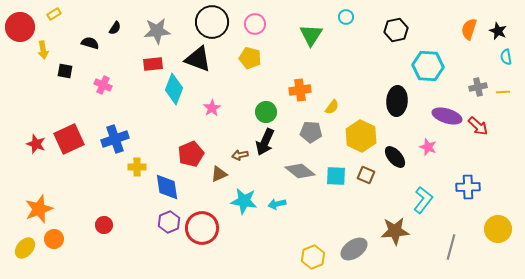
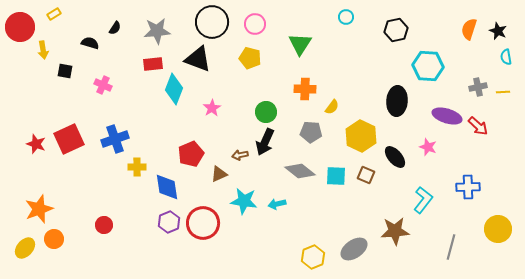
green triangle at (311, 35): moved 11 px left, 9 px down
orange cross at (300, 90): moved 5 px right, 1 px up; rotated 10 degrees clockwise
red circle at (202, 228): moved 1 px right, 5 px up
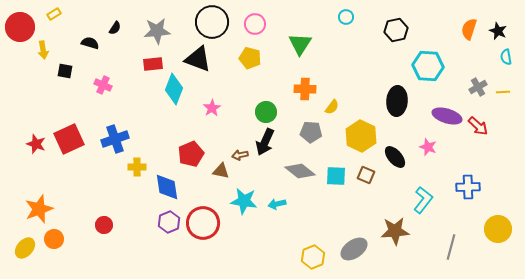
gray cross at (478, 87): rotated 18 degrees counterclockwise
brown triangle at (219, 174): moved 2 px right, 3 px up; rotated 36 degrees clockwise
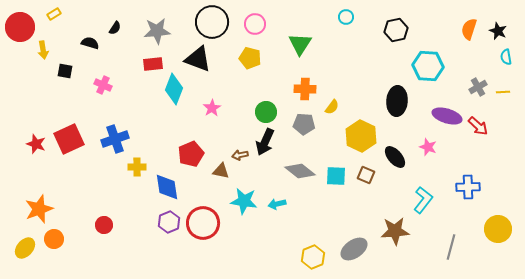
gray pentagon at (311, 132): moved 7 px left, 8 px up
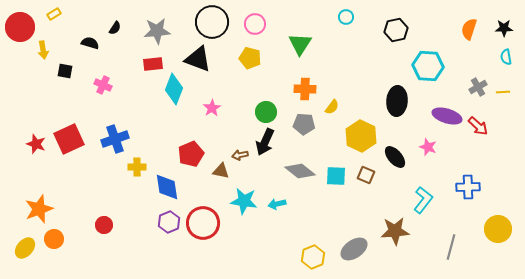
black star at (498, 31): moved 6 px right, 3 px up; rotated 24 degrees counterclockwise
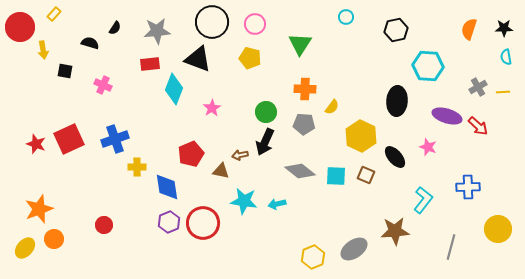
yellow rectangle at (54, 14): rotated 16 degrees counterclockwise
red rectangle at (153, 64): moved 3 px left
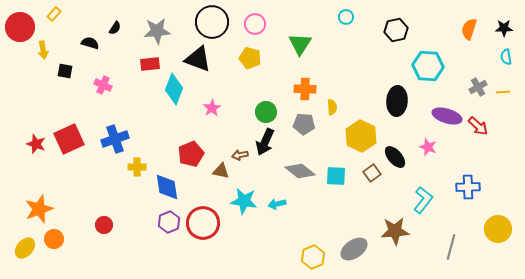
yellow semicircle at (332, 107): rotated 42 degrees counterclockwise
brown square at (366, 175): moved 6 px right, 2 px up; rotated 30 degrees clockwise
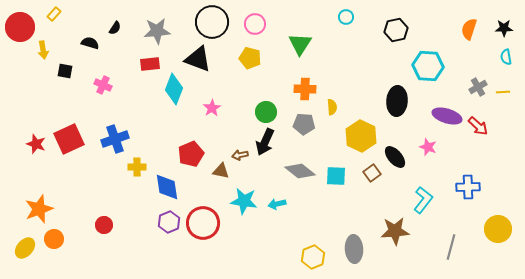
gray ellipse at (354, 249): rotated 60 degrees counterclockwise
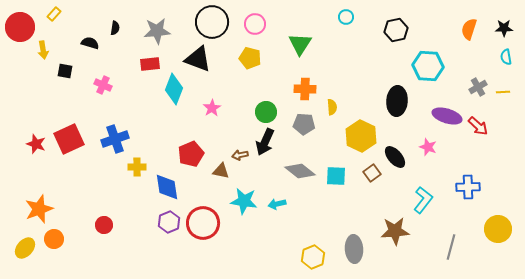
black semicircle at (115, 28): rotated 24 degrees counterclockwise
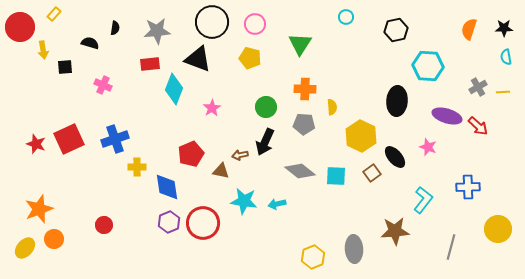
black square at (65, 71): moved 4 px up; rotated 14 degrees counterclockwise
green circle at (266, 112): moved 5 px up
